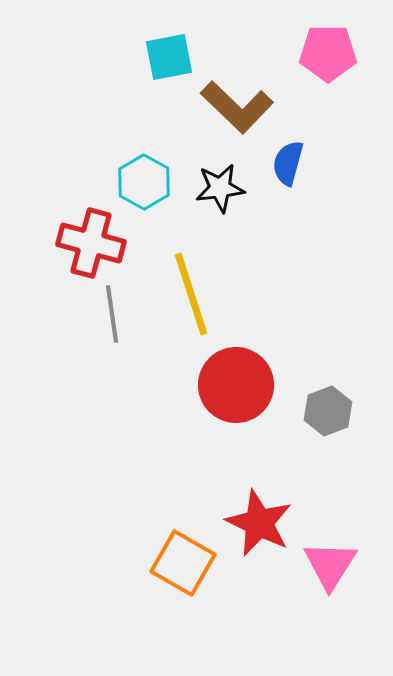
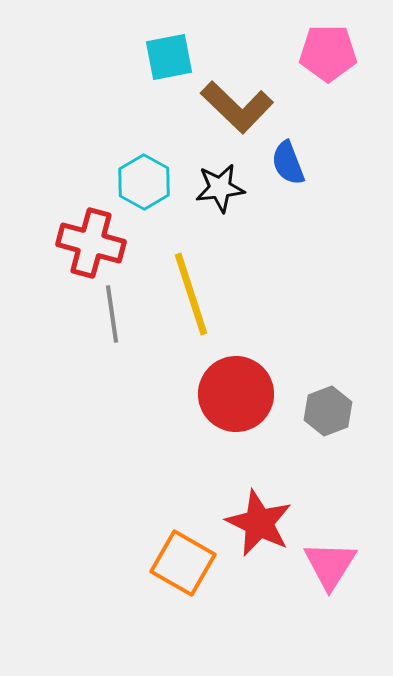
blue semicircle: rotated 36 degrees counterclockwise
red circle: moved 9 px down
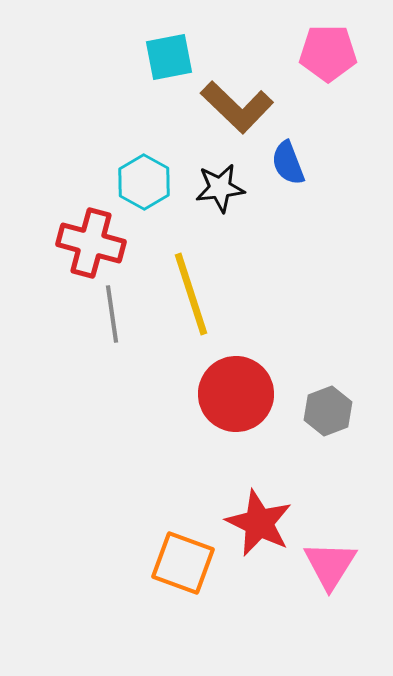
orange square: rotated 10 degrees counterclockwise
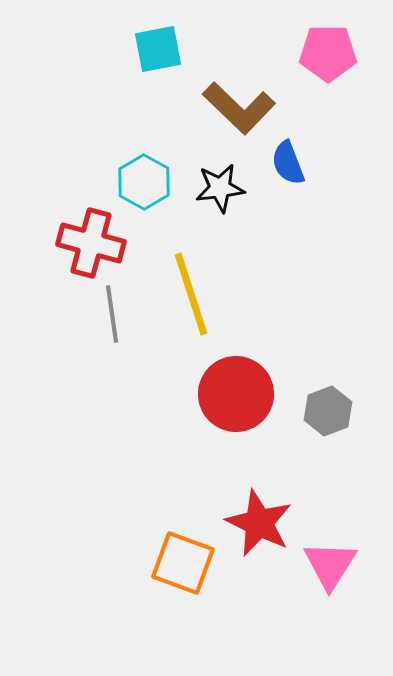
cyan square: moved 11 px left, 8 px up
brown L-shape: moved 2 px right, 1 px down
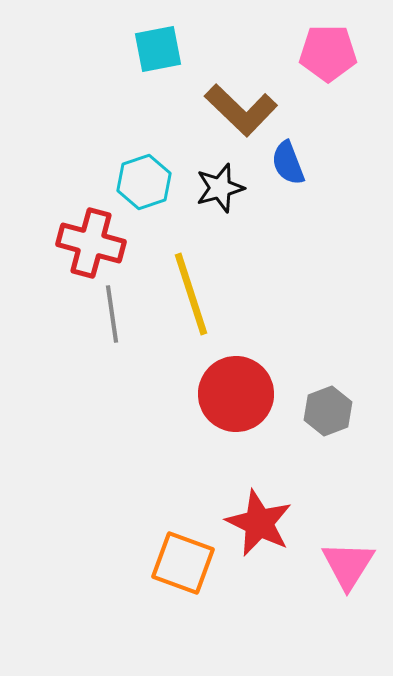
brown L-shape: moved 2 px right, 2 px down
cyan hexagon: rotated 12 degrees clockwise
black star: rotated 9 degrees counterclockwise
pink triangle: moved 18 px right
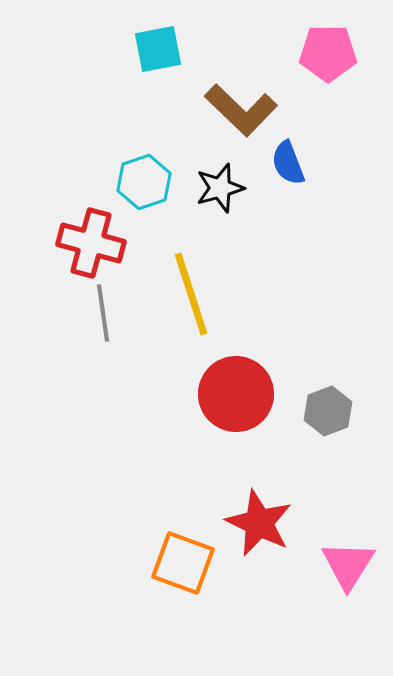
gray line: moved 9 px left, 1 px up
